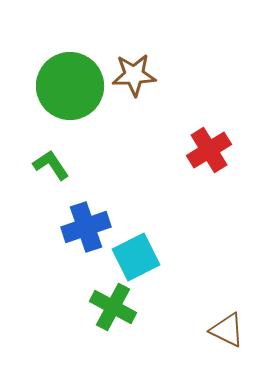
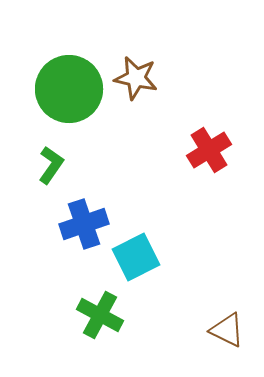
brown star: moved 2 px right, 3 px down; rotated 15 degrees clockwise
green circle: moved 1 px left, 3 px down
green L-shape: rotated 69 degrees clockwise
blue cross: moved 2 px left, 3 px up
green cross: moved 13 px left, 8 px down
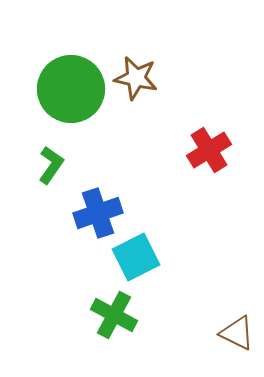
green circle: moved 2 px right
blue cross: moved 14 px right, 11 px up
green cross: moved 14 px right
brown triangle: moved 10 px right, 3 px down
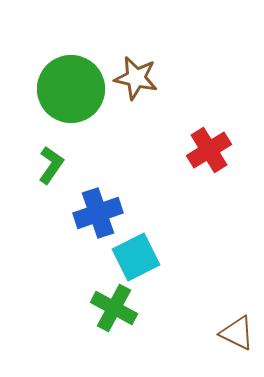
green cross: moved 7 px up
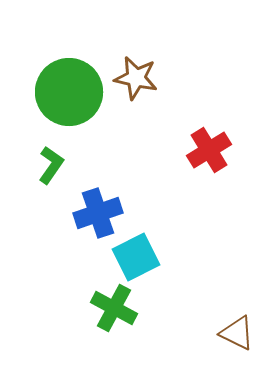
green circle: moved 2 px left, 3 px down
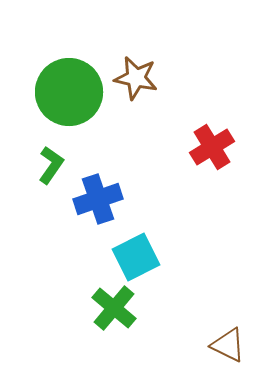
red cross: moved 3 px right, 3 px up
blue cross: moved 14 px up
green cross: rotated 12 degrees clockwise
brown triangle: moved 9 px left, 12 px down
